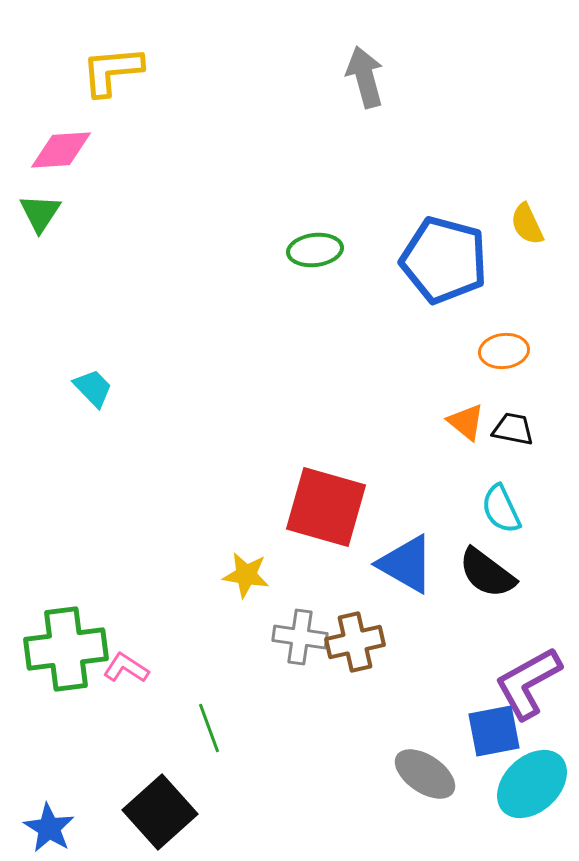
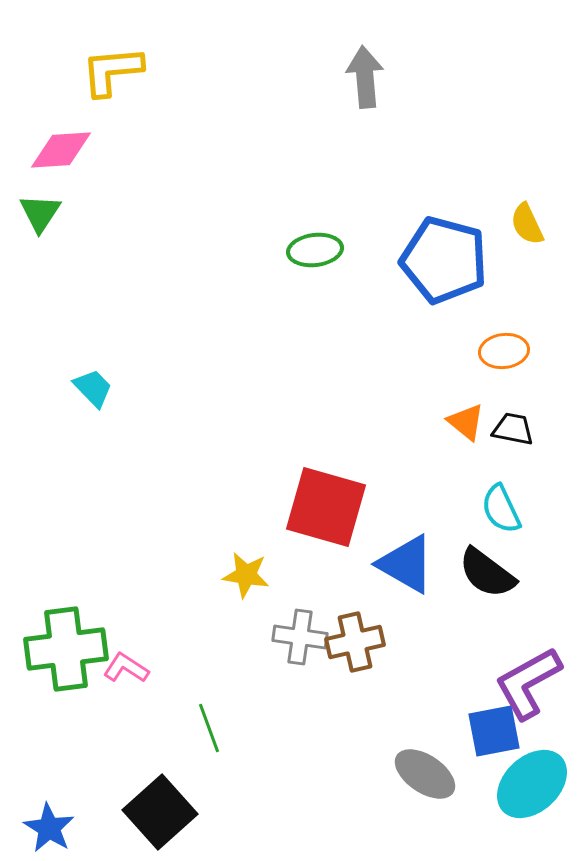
gray arrow: rotated 10 degrees clockwise
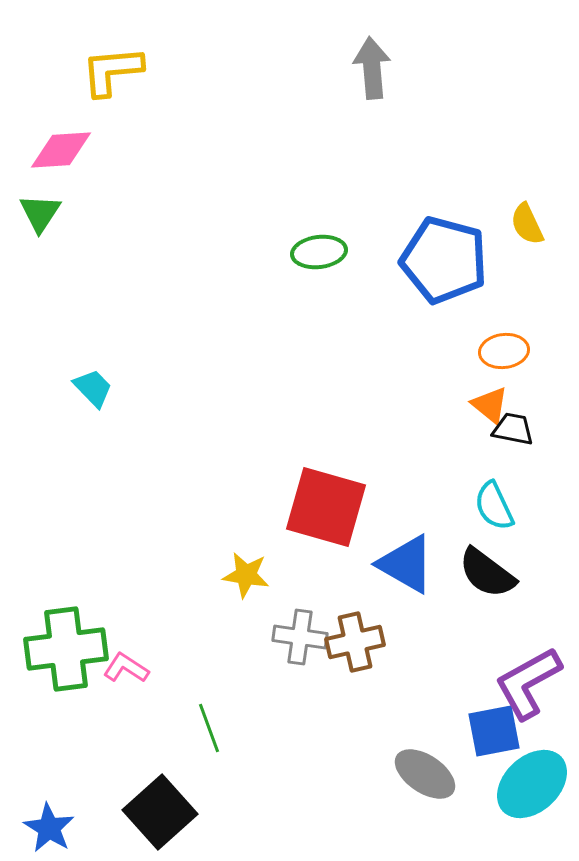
gray arrow: moved 7 px right, 9 px up
green ellipse: moved 4 px right, 2 px down
orange triangle: moved 24 px right, 17 px up
cyan semicircle: moved 7 px left, 3 px up
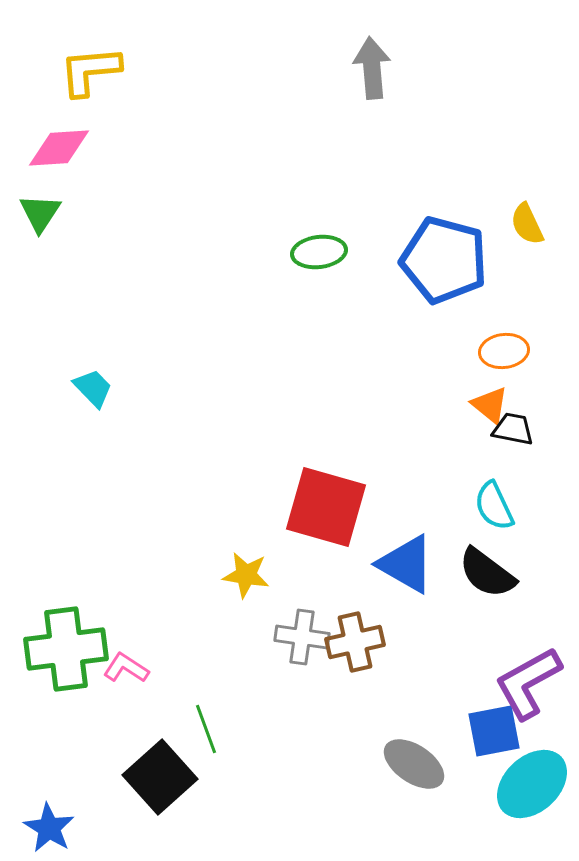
yellow L-shape: moved 22 px left
pink diamond: moved 2 px left, 2 px up
gray cross: moved 2 px right
green line: moved 3 px left, 1 px down
gray ellipse: moved 11 px left, 10 px up
black square: moved 35 px up
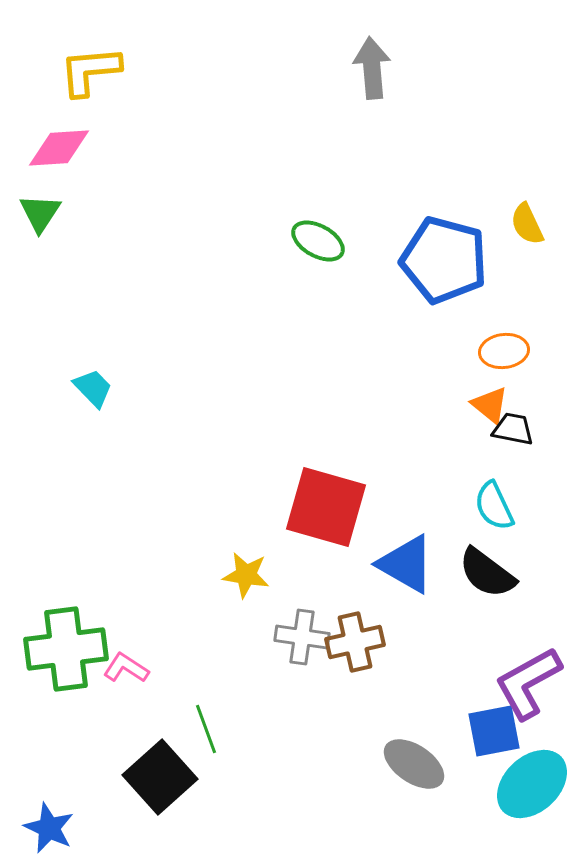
green ellipse: moved 1 px left, 11 px up; rotated 36 degrees clockwise
blue star: rotated 6 degrees counterclockwise
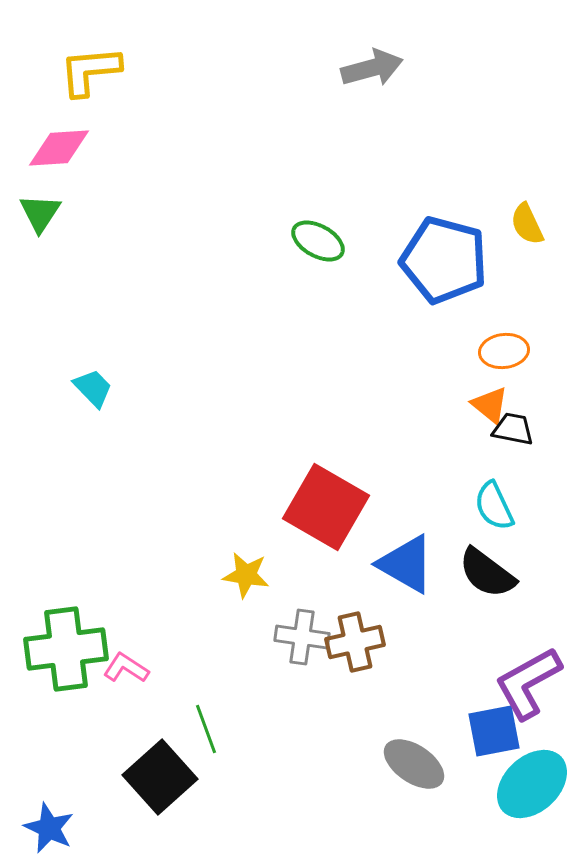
gray arrow: rotated 80 degrees clockwise
red square: rotated 14 degrees clockwise
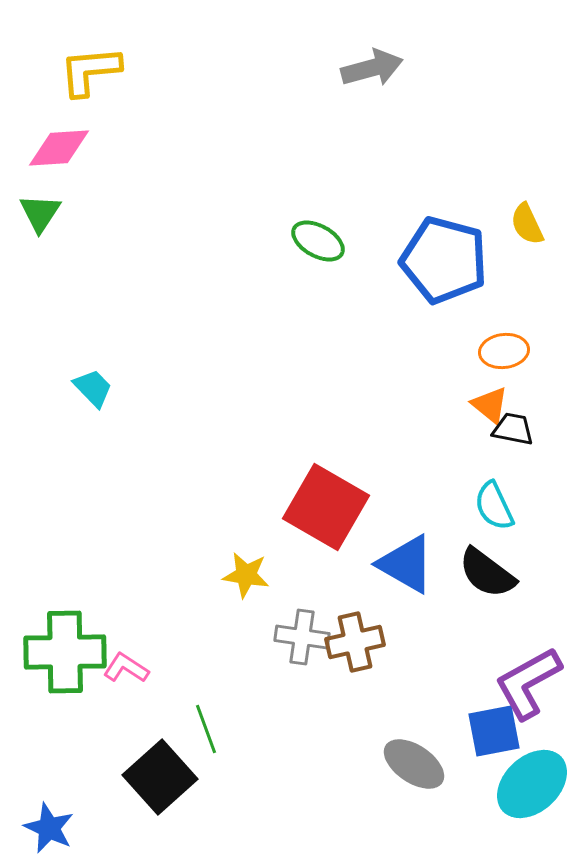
green cross: moved 1 px left, 3 px down; rotated 6 degrees clockwise
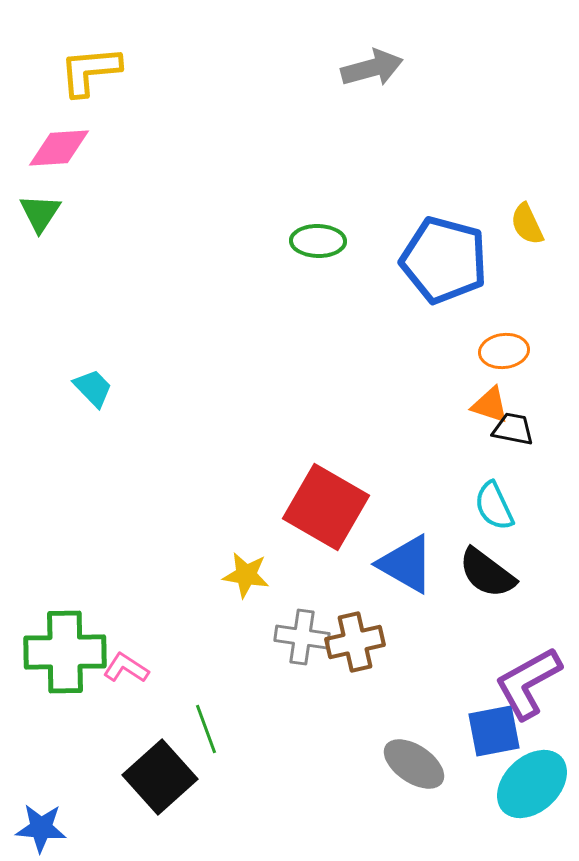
green ellipse: rotated 28 degrees counterclockwise
orange triangle: rotated 21 degrees counterclockwise
blue star: moved 8 px left; rotated 21 degrees counterclockwise
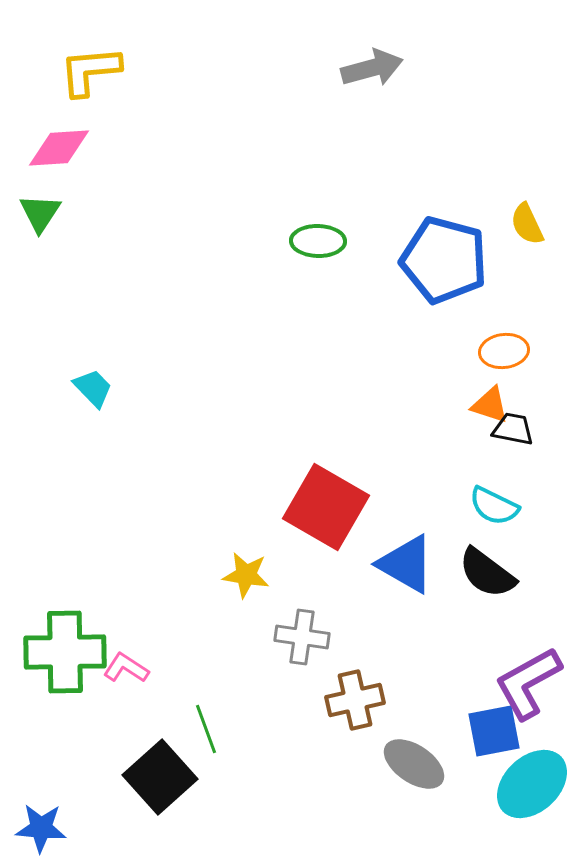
cyan semicircle: rotated 39 degrees counterclockwise
brown cross: moved 58 px down
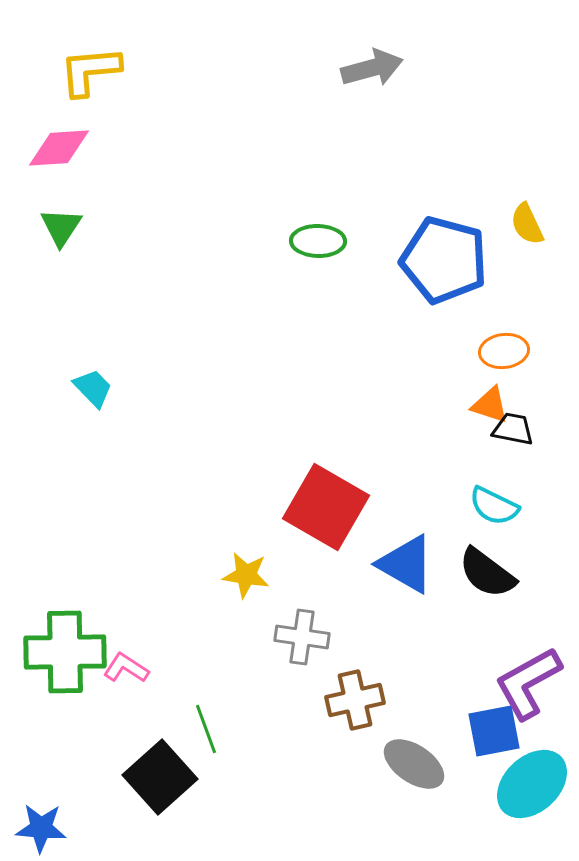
green triangle: moved 21 px right, 14 px down
